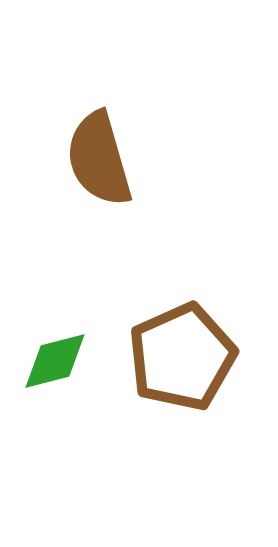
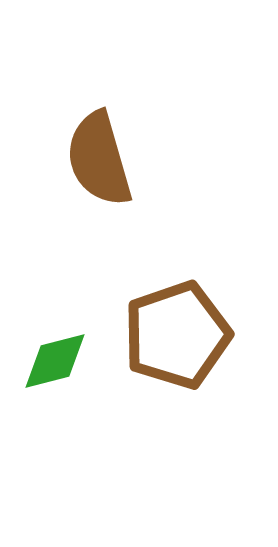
brown pentagon: moved 5 px left, 22 px up; rotated 5 degrees clockwise
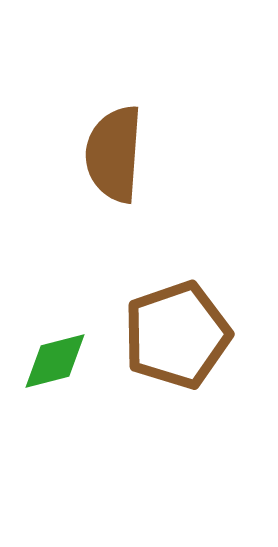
brown semicircle: moved 15 px right, 5 px up; rotated 20 degrees clockwise
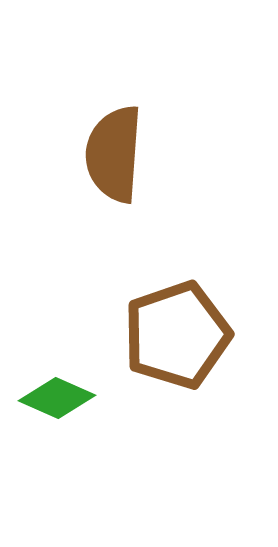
green diamond: moved 2 px right, 37 px down; rotated 38 degrees clockwise
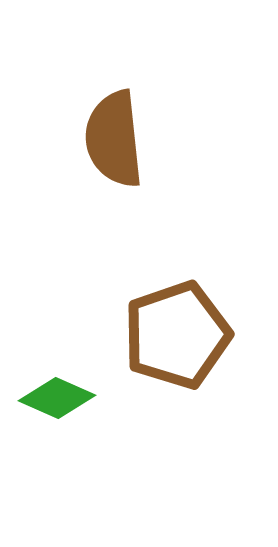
brown semicircle: moved 15 px up; rotated 10 degrees counterclockwise
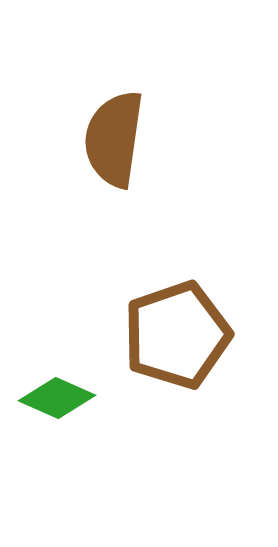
brown semicircle: rotated 14 degrees clockwise
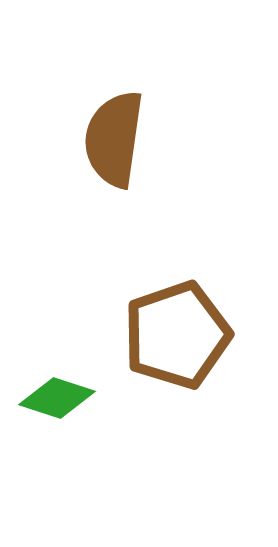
green diamond: rotated 6 degrees counterclockwise
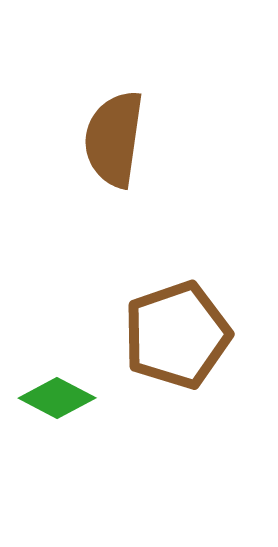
green diamond: rotated 10 degrees clockwise
